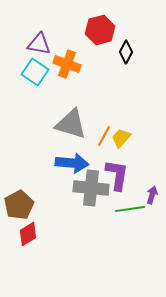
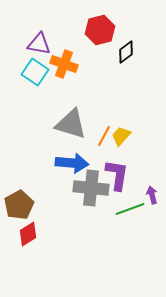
black diamond: rotated 25 degrees clockwise
orange cross: moved 3 px left
yellow trapezoid: moved 2 px up
purple arrow: rotated 30 degrees counterclockwise
green line: rotated 12 degrees counterclockwise
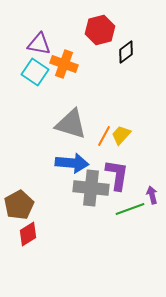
yellow trapezoid: moved 1 px up
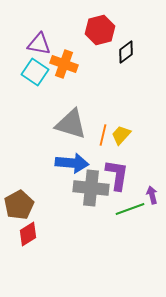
orange line: moved 1 px left, 1 px up; rotated 15 degrees counterclockwise
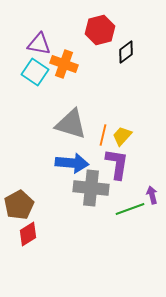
yellow trapezoid: moved 1 px right, 1 px down
purple L-shape: moved 11 px up
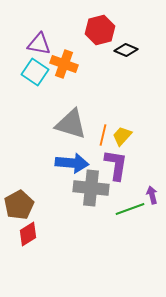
black diamond: moved 2 px up; rotated 60 degrees clockwise
purple L-shape: moved 1 px left, 1 px down
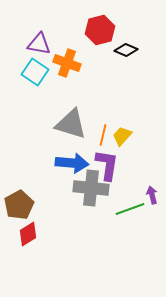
orange cross: moved 3 px right, 1 px up
purple L-shape: moved 9 px left
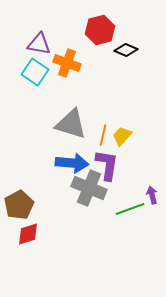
gray cross: moved 2 px left; rotated 16 degrees clockwise
red diamond: rotated 15 degrees clockwise
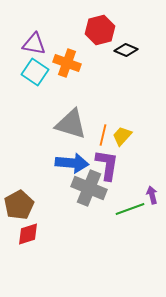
purple triangle: moved 5 px left
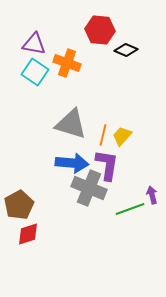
red hexagon: rotated 20 degrees clockwise
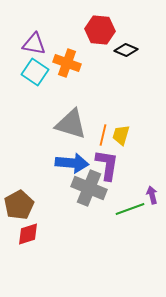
yellow trapezoid: moved 1 px left, 1 px up; rotated 25 degrees counterclockwise
